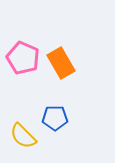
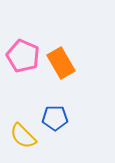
pink pentagon: moved 2 px up
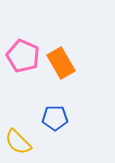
yellow semicircle: moved 5 px left, 6 px down
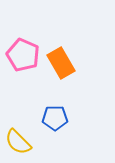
pink pentagon: moved 1 px up
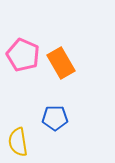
yellow semicircle: rotated 36 degrees clockwise
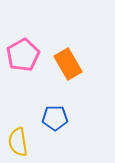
pink pentagon: rotated 20 degrees clockwise
orange rectangle: moved 7 px right, 1 px down
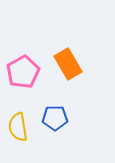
pink pentagon: moved 17 px down
yellow semicircle: moved 15 px up
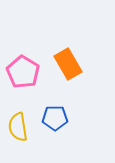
pink pentagon: rotated 12 degrees counterclockwise
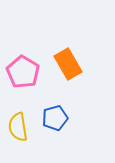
blue pentagon: rotated 15 degrees counterclockwise
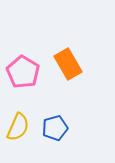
blue pentagon: moved 10 px down
yellow semicircle: rotated 148 degrees counterclockwise
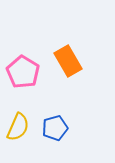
orange rectangle: moved 3 px up
